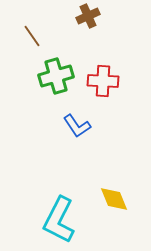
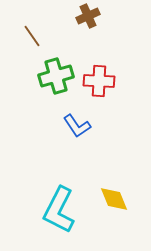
red cross: moved 4 px left
cyan L-shape: moved 10 px up
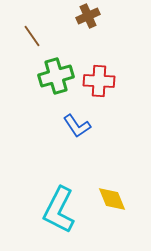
yellow diamond: moved 2 px left
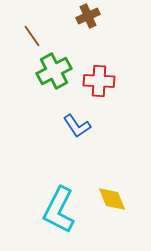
green cross: moved 2 px left, 5 px up; rotated 12 degrees counterclockwise
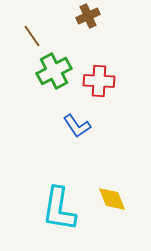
cyan L-shape: moved 1 px up; rotated 18 degrees counterclockwise
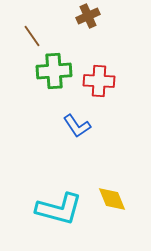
green cross: rotated 24 degrees clockwise
cyan L-shape: rotated 84 degrees counterclockwise
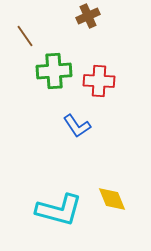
brown line: moved 7 px left
cyan L-shape: moved 1 px down
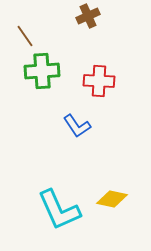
green cross: moved 12 px left
yellow diamond: rotated 56 degrees counterclockwise
cyan L-shape: rotated 51 degrees clockwise
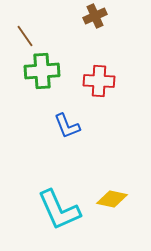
brown cross: moved 7 px right
blue L-shape: moved 10 px left; rotated 12 degrees clockwise
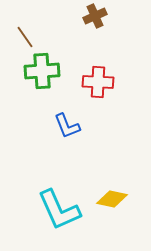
brown line: moved 1 px down
red cross: moved 1 px left, 1 px down
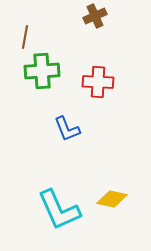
brown line: rotated 45 degrees clockwise
blue L-shape: moved 3 px down
